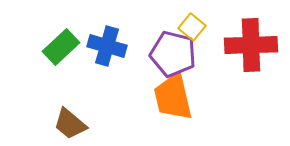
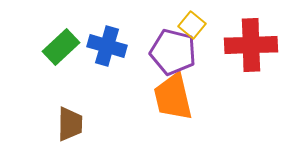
yellow square: moved 2 px up
purple pentagon: moved 2 px up
brown trapezoid: rotated 129 degrees counterclockwise
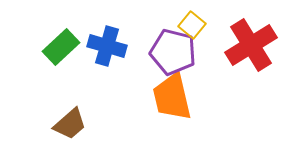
red cross: rotated 30 degrees counterclockwise
orange trapezoid: moved 1 px left
brown trapezoid: rotated 48 degrees clockwise
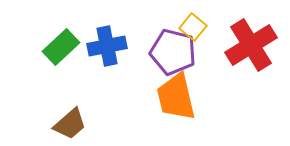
yellow square: moved 1 px right, 2 px down
blue cross: rotated 27 degrees counterclockwise
orange trapezoid: moved 4 px right
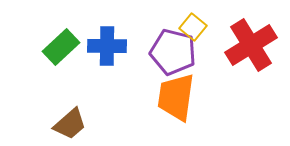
blue cross: rotated 12 degrees clockwise
orange trapezoid: rotated 21 degrees clockwise
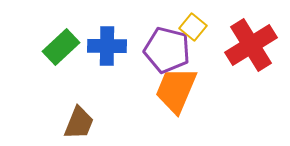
purple pentagon: moved 6 px left, 2 px up
orange trapezoid: moved 7 px up; rotated 15 degrees clockwise
brown trapezoid: moved 9 px right, 1 px up; rotated 27 degrees counterclockwise
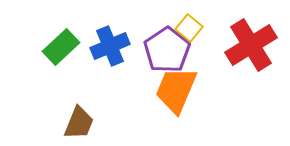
yellow square: moved 4 px left, 1 px down
blue cross: moved 3 px right; rotated 24 degrees counterclockwise
purple pentagon: rotated 24 degrees clockwise
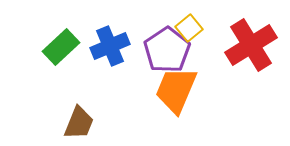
yellow square: rotated 12 degrees clockwise
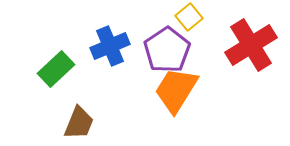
yellow square: moved 11 px up
green rectangle: moved 5 px left, 22 px down
orange trapezoid: rotated 9 degrees clockwise
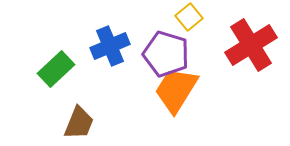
purple pentagon: moved 1 px left, 4 px down; rotated 21 degrees counterclockwise
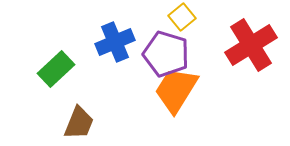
yellow square: moved 7 px left
blue cross: moved 5 px right, 4 px up
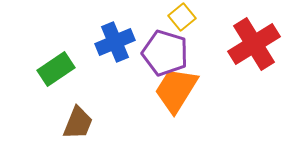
red cross: moved 3 px right, 1 px up
purple pentagon: moved 1 px left, 1 px up
green rectangle: rotated 9 degrees clockwise
brown trapezoid: moved 1 px left
